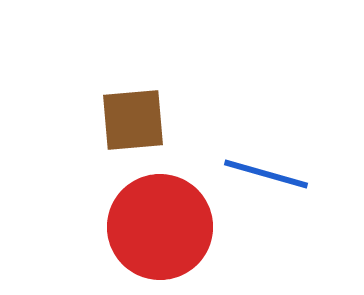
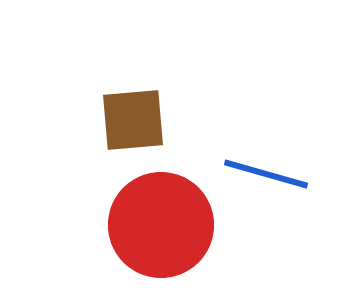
red circle: moved 1 px right, 2 px up
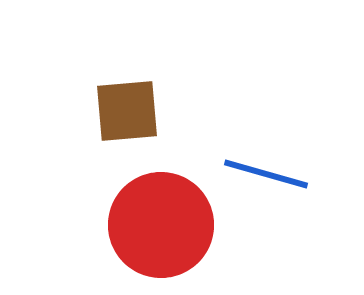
brown square: moved 6 px left, 9 px up
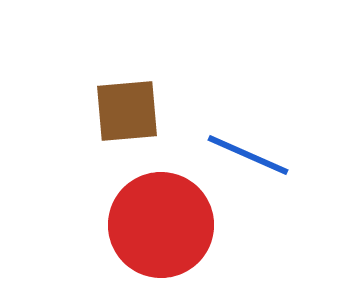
blue line: moved 18 px left, 19 px up; rotated 8 degrees clockwise
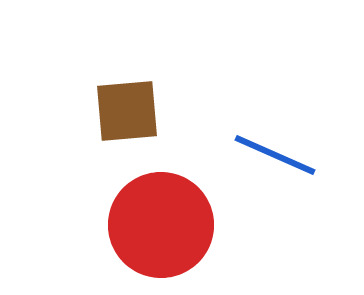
blue line: moved 27 px right
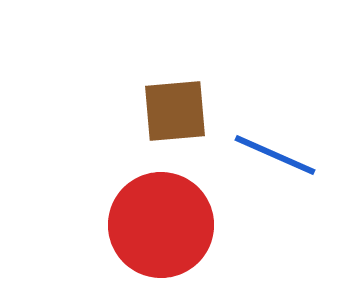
brown square: moved 48 px right
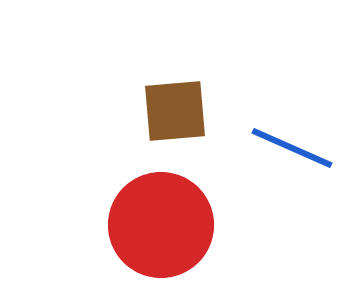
blue line: moved 17 px right, 7 px up
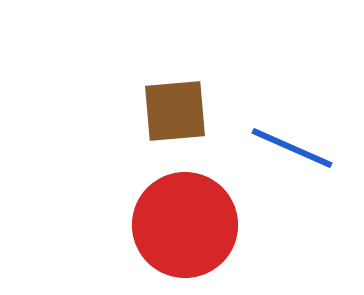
red circle: moved 24 px right
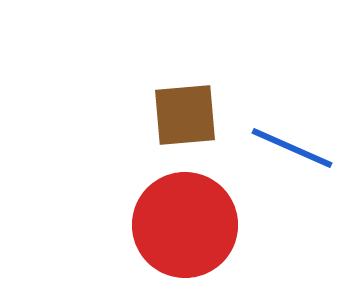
brown square: moved 10 px right, 4 px down
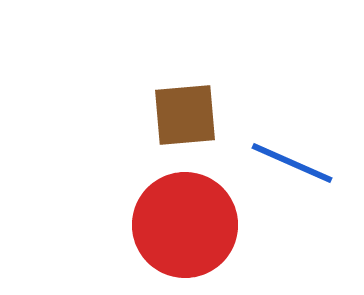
blue line: moved 15 px down
